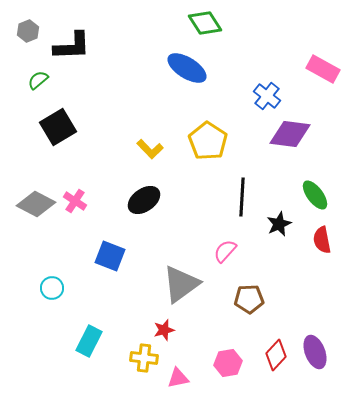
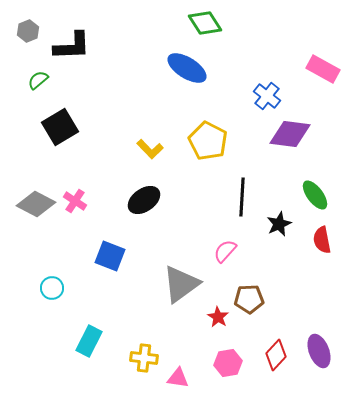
black square: moved 2 px right
yellow pentagon: rotated 6 degrees counterclockwise
red star: moved 54 px right, 13 px up; rotated 25 degrees counterclockwise
purple ellipse: moved 4 px right, 1 px up
pink triangle: rotated 20 degrees clockwise
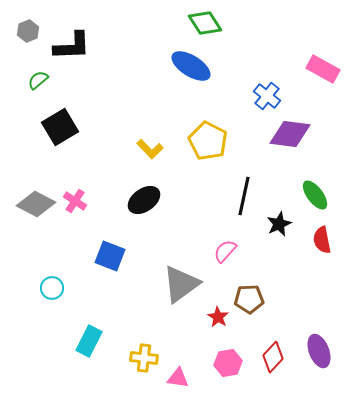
blue ellipse: moved 4 px right, 2 px up
black line: moved 2 px right, 1 px up; rotated 9 degrees clockwise
red diamond: moved 3 px left, 2 px down
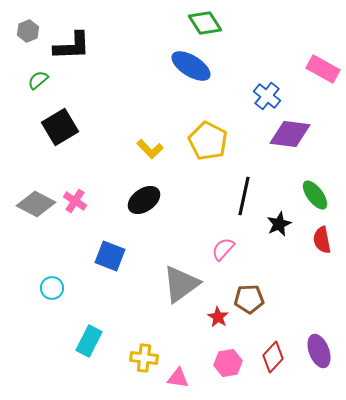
pink semicircle: moved 2 px left, 2 px up
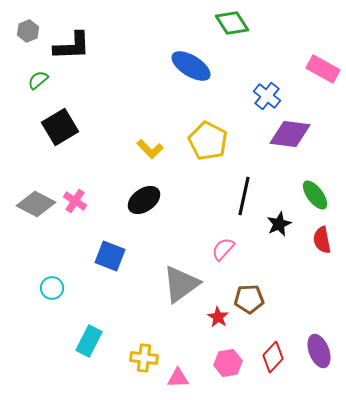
green diamond: moved 27 px right
pink triangle: rotated 10 degrees counterclockwise
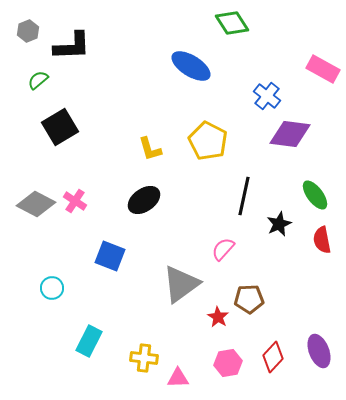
yellow L-shape: rotated 28 degrees clockwise
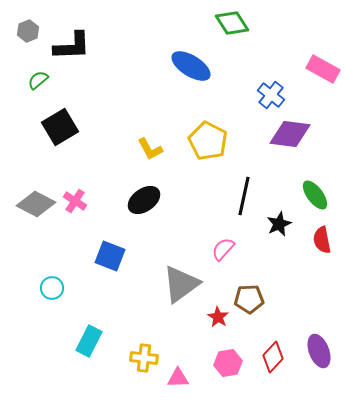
blue cross: moved 4 px right, 1 px up
yellow L-shape: rotated 12 degrees counterclockwise
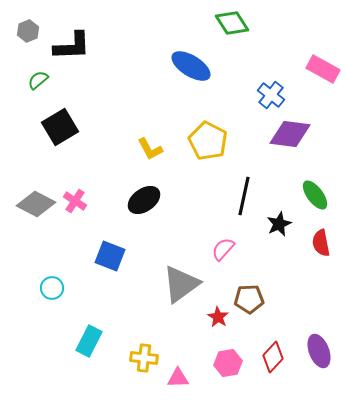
red semicircle: moved 1 px left, 3 px down
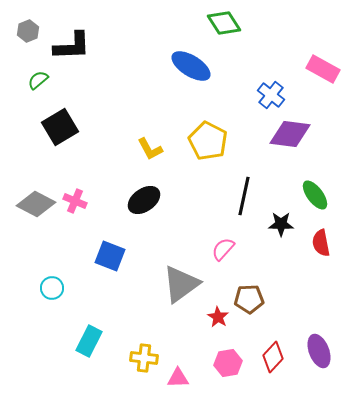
green diamond: moved 8 px left
pink cross: rotated 10 degrees counterclockwise
black star: moved 2 px right; rotated 25 degrees clockwise
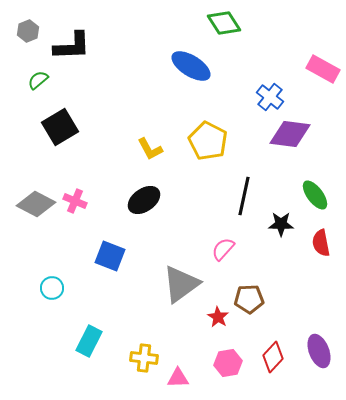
blue cross: moved 1 px left, 2 px down
